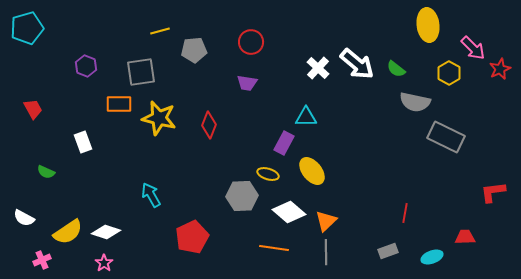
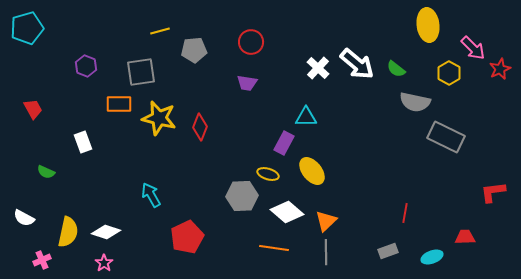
red diamond at (209, 125): moved 9 px left, 2 px down
white diamond at (289, 212): moved 2 px left
yellow semicircle at (68, 232): rotated 44 degrees counterclockwise
red pentagon at (192, 237): moved 5 px left
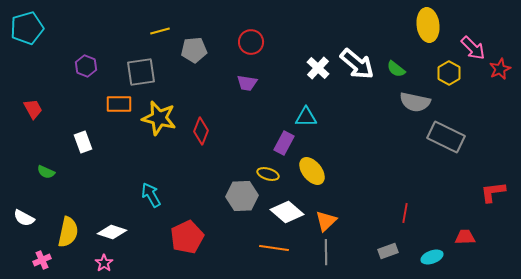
red diamond at (200, 127): moved 1 px right, 4 px down
white diamond at (106, 232): moved 6 px right
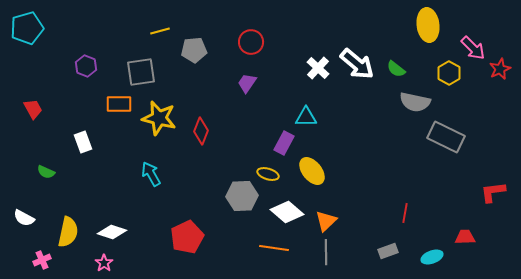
purple trapezoid at (247, 83): rotated 115 degrees clockwise
cyan arrow at (151, 195): moved 21 px up
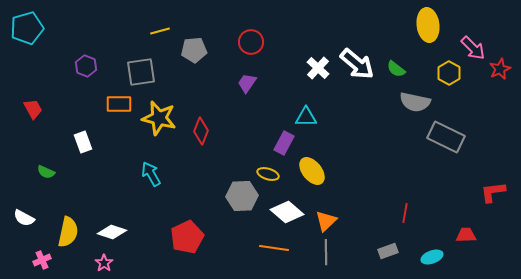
red trapezoid at (465, 237): moved 1 px right, 2 px up
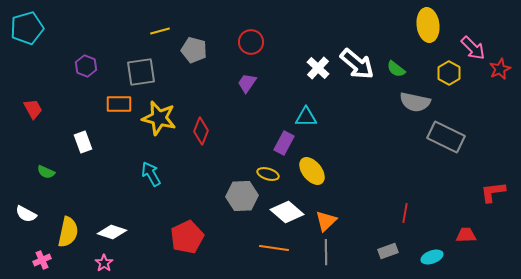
gray pentagon at (194, 50): rotated 20 degrees clockwise
white semicircle at (24, 218): moved 2 px right, 4 px up
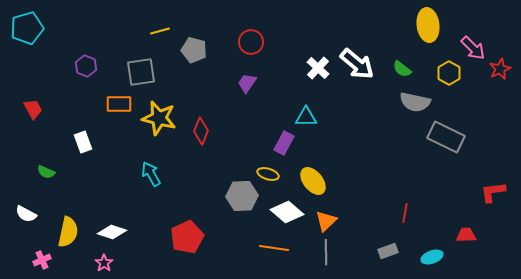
green semicircle at (396, 69): moved 6 px right
yellow ellipse at (312, 171): moved 1 px right, 10 px down
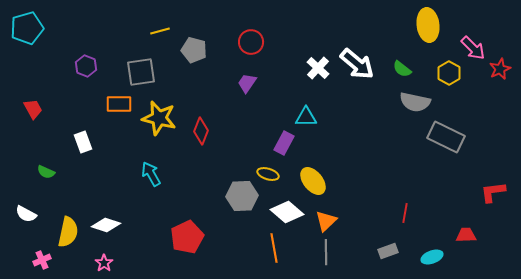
white diamond at (112, 232): moved 6 px left, 7 px up
orange line at (274, 248): rotated 72 degrees clockwise
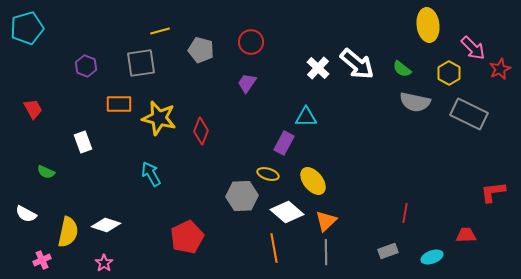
gray pentagon at (194, 50): moved 7 px right
gray square at (141, 72): moved 9 px up
gray rectangle at (446, 137): moved 23 px right, 23 px up
